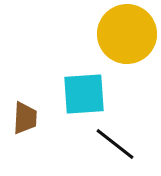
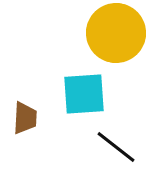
yellow circle: moved 11 px left, 1 px up
black line: moved 1 px right, 3 px down
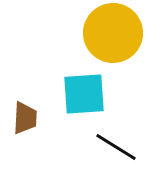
yellow circle: moved 3 px left
black line: rotated 6 degrees counterclockwise
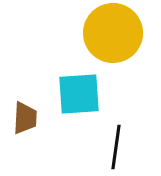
cyan square: moved 5 px left
black line: rotated 66 degrees clockwise
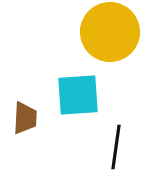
yellow circle: moved 3 px left, 1 px up
cyan square: moved 1 px left, 1 px down
